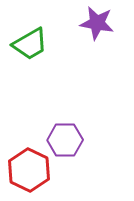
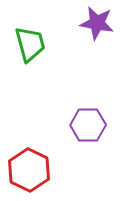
green trapezoid: rotated 75 degrees counterclockwise
purple hexagon: moved 23 px right, 15 px up
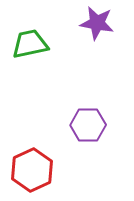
green trapezoid: rotated 87 degrees counterclockwise
red hexagon: moved 3 px right; rotated 9 degrees clockwise
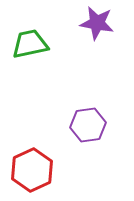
purple hexagon: rotated 8 degrees counterclockwise
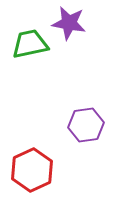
purple star: moved 28 px left
purple hexagon: moved 2 px left
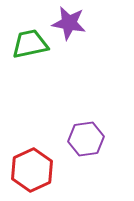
purple hexagon: moved 14 px down
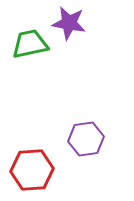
red hexagon: rotated 21 degrees clockwise
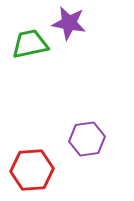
purple hexagon: moved 1 px right
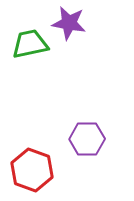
purple hexagon: rotated 8 degrees clockwise
red hexagon: rotated 24 degrees clockwise
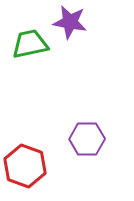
purple star: moved 1 px right, 1 px up
red hexagon: moved 7 px left, 4 px up
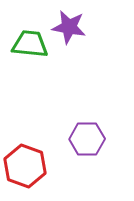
purple star: moved 1 px left, 5 px down
green trapezoid: rotated 18 degrees clockwise
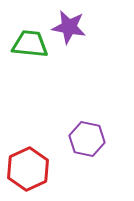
purple hexagon: rotated 12 degrees clockwise
red hexagon: moved 3 px right, 3 px down; rotated 15 degrees clockwise
